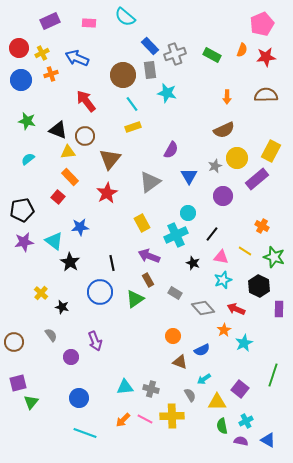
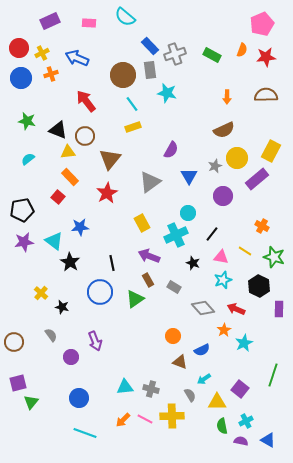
blue circle at (21, 80): moved 2 px up
gray rectangle at (175, 293): moved 1 px left, 6 px up
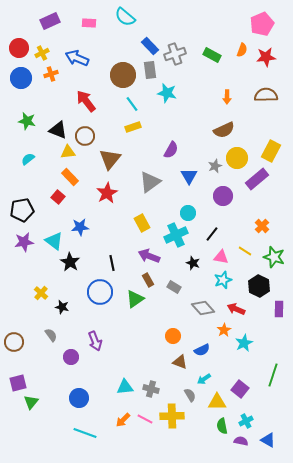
orange cross at (262, 226): rotated 16 degrees clockwise
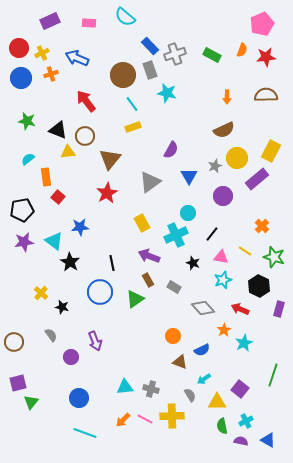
gray rectangle at (150, 70): rotated 12 degrees counterclockwise
orange rectangle at (70, 177): moved 24 px left; rotated 36 degrees clockwise
red arrow at (236, 309): moved 4 px right
purple rectangle at (279, 309): rotated 14 degrees clockwise
